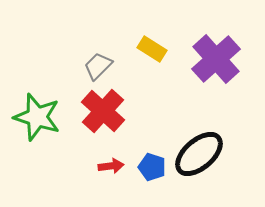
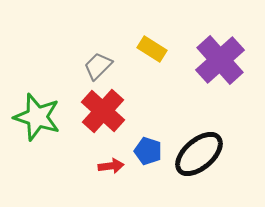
purple cross: moved 4 px right, 1 px down
blue pentagon: moved 4 px left, 16 px up
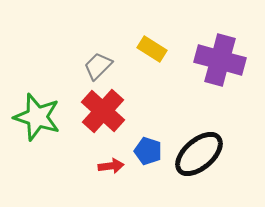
purple cross: rotated 33 degrees counterclockwise
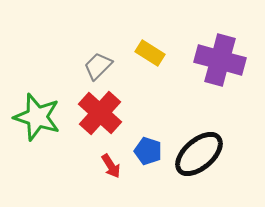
yellow rectangle: moved 2 px left, 4 px down
red cross: moved 3 px left, 2 px down
red arrow: rotated 65 degrees clockwise
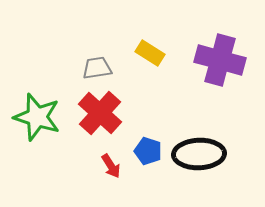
gray trapezoid: moved 1 px left, 2 px down; rotated 36 degrees clockwise
black ellipse: rotated 39 degrees clockwise
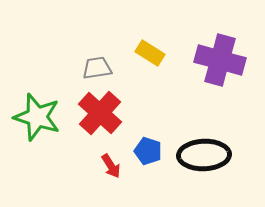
black ellipse: moved 5 px right, 1 px down
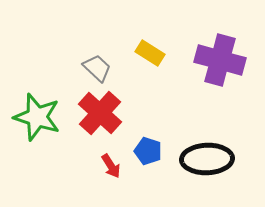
gray trapezoid: rotated 52 degrees clockwise
black ellipse: moved 3 px right, 4 px down
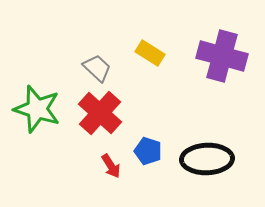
purple cross: moved 2 px right, 4 px up
green star: moved 8 px up
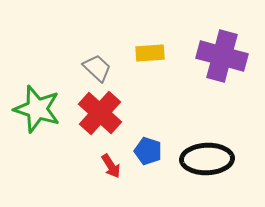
yellow rectangle: rotated 36 degrees counterclockwise
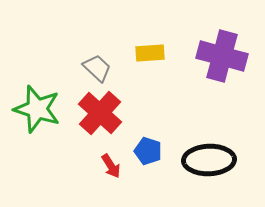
black ellipse: moved 2 px right, 1 px down
